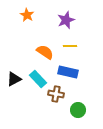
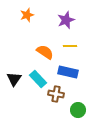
orange star: rotated 24 degrees clockwise
black triangle: rotated 28 degrees counterclockwise
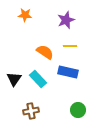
orange star: moved 2 px left; rotated 24 degrees clockwise
brown cross: moved 25 px left, 17 px down; rotated 21 degrees counterclockwise
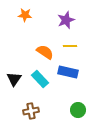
cyan rectangle: moved 2 px right
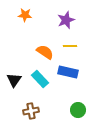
black triangle: moved 1 px down
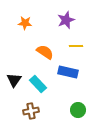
orange star: moved 8 px down
yellow line: moved 6 px right
cyan rectangle: moved 2 px left, 5 px down
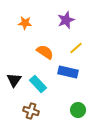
yellow line: moved 2 px down; rotated 40 degrees counterclockwise
brown cross: rotated 28 degrees clockwise
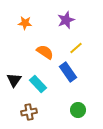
blue rectangle: rotated 42 degrees clockwise
brown cross: moved 2 px left, 1 px down; rotated 28 degrees counterclockwise
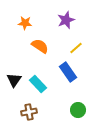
orange semicircle: moved 5 px left, 6 px up
